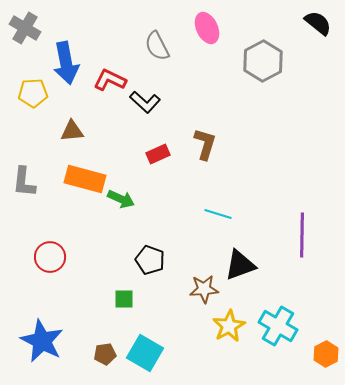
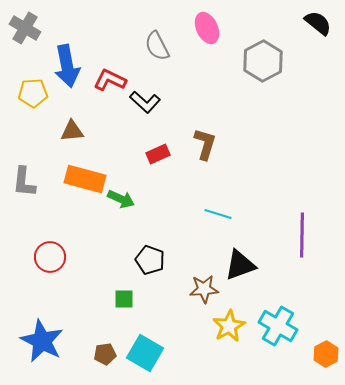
blue arrow: moved 1 px right, 3 px down
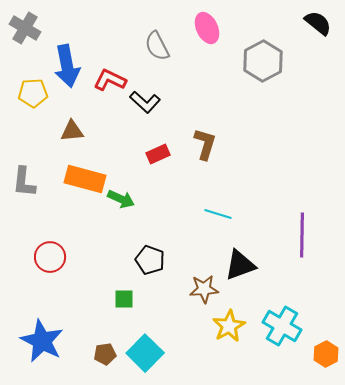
cyan cross: moved 4 px right
cyan square: rotated 15 degrees clockwise
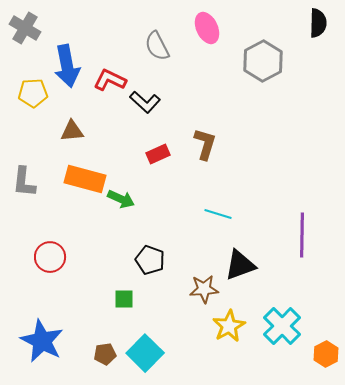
black semicircle: rotated 52 degrees clockwise
cyan cross: rotated 15 degrees clockwise
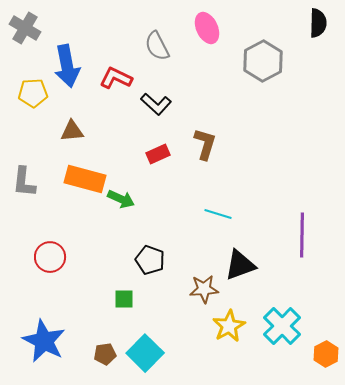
red L-shape: moved 6 px right, 2 px up
black L-shape: moved 11 px right, 2 px down
blue star: moved 2 px right
